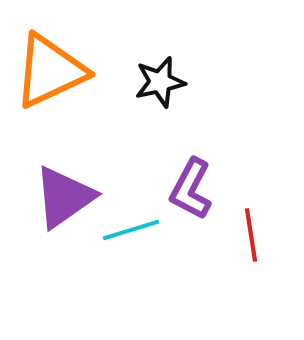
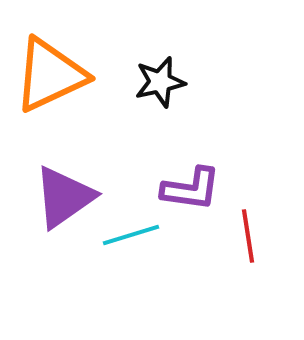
orange triangle: moved 4 px down
purple L-shape: rotated 110 degrees counterclockwise
cyan line: moved 5 px down
red line: moved 3 px left, 1 px down
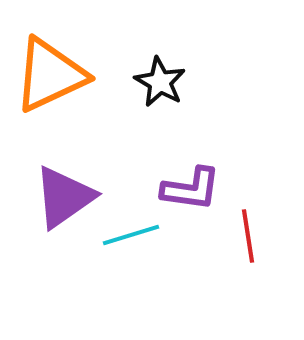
black star: rotated 30 degrees counterclockwise
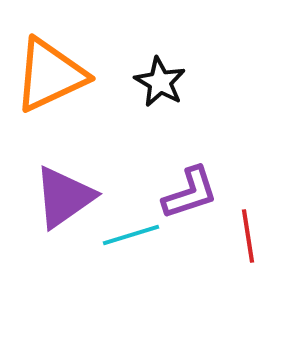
purple L-shape: moved 1 px left, 4 px down; rotated 26 degrees counterclockwise
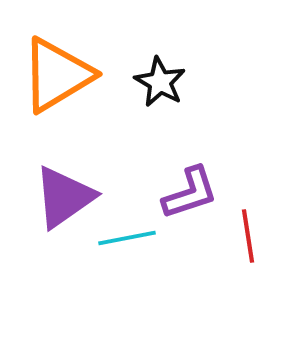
orange triangle: moved 7 px right; rotated 6 degrees counterclockwise
cyan line: moved 4 px left, 3 px down; rotated 6 degrees clockwise
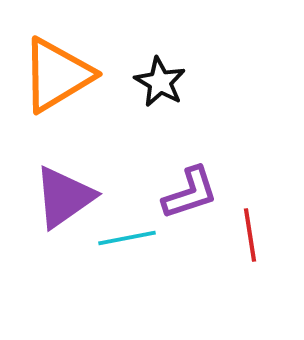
red line: moved 2 px right, 1 px up
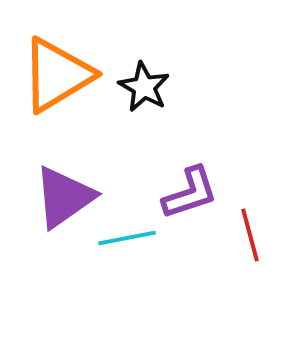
black star: moved 16 px left, 5 px down
red line: rotated 6 degrees counterclockwise
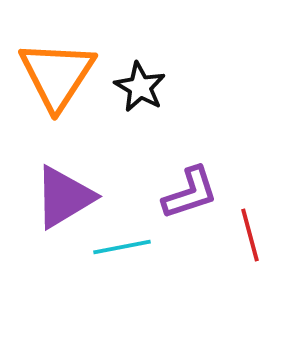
orange triangle: rotated 26 degrees counterclockwise
black star: moved 4 px left
purple triangle: rotated 4 degrees clockwise
cyan line: moved 5 px left, 9 px down
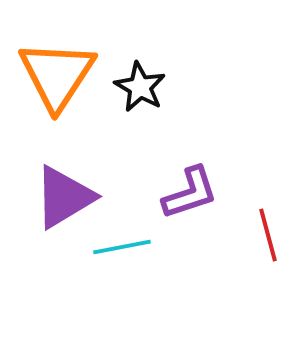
red line: moved 18 px right
